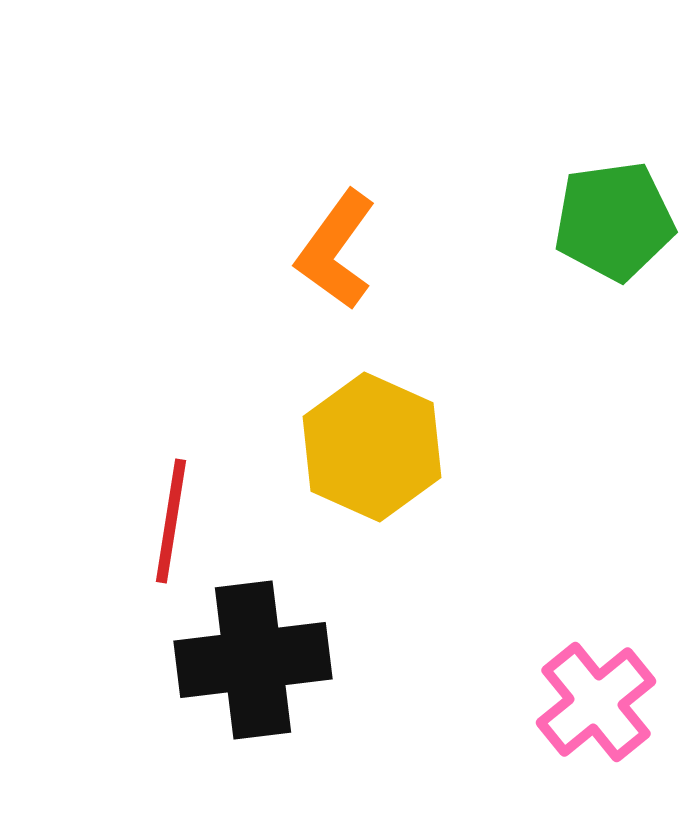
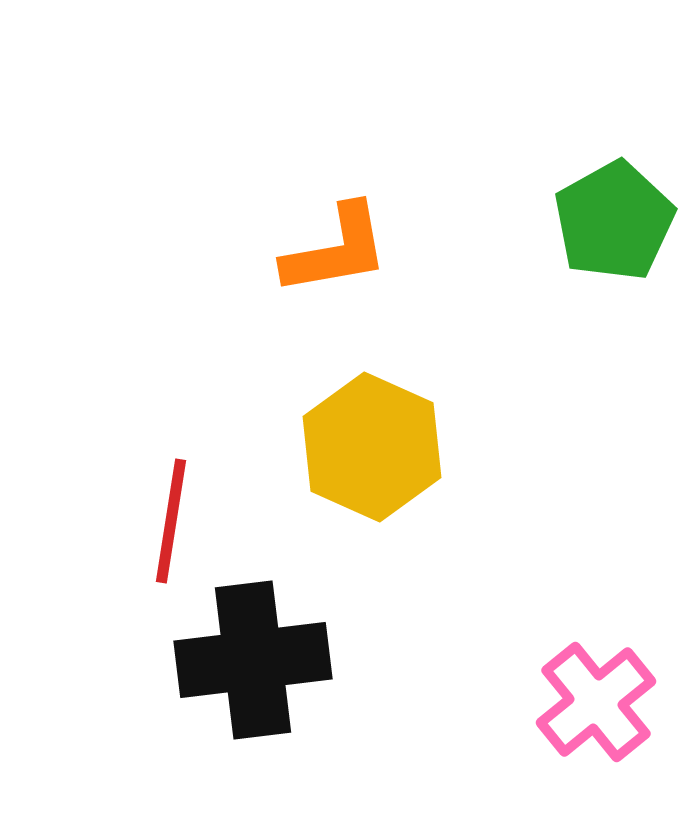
green pentagon: rotated 21 degrees counterclockwise
orange L-shape: rotated 136 degrees counterclockwise
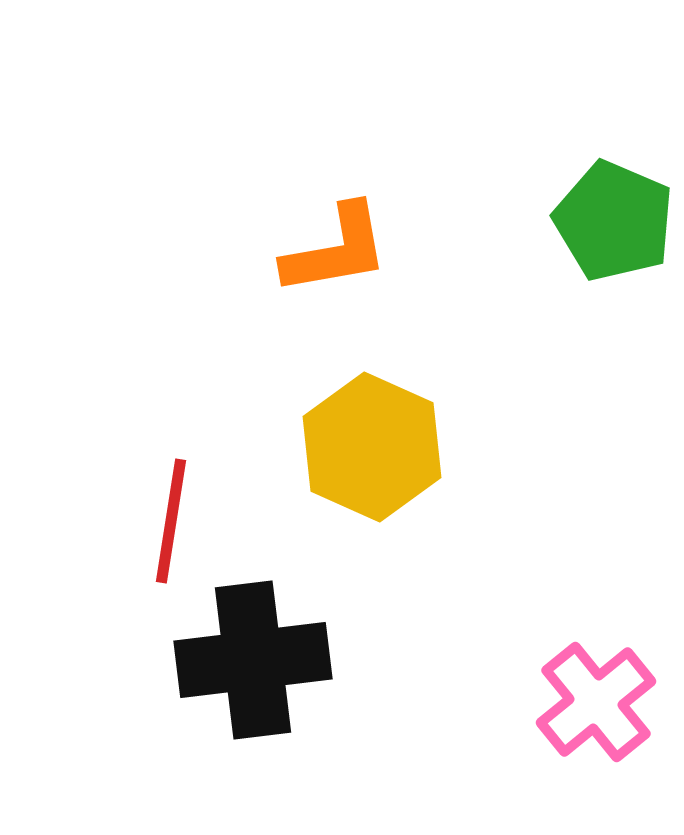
green pentagon: rotated 20 degrees counterclockwise
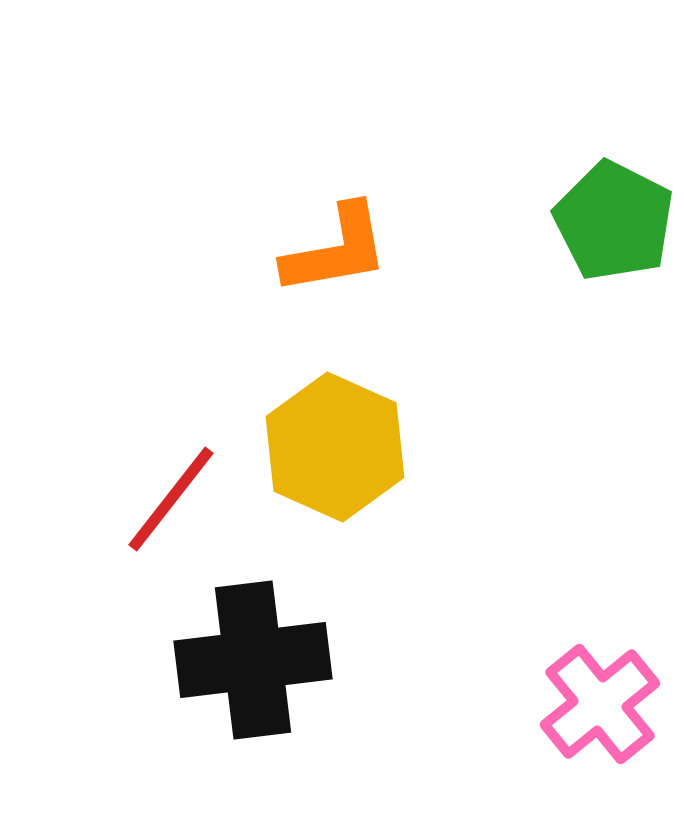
green pentagon: rotated 4 degrees clockwise
yellow hexagon: moved 37 px left
red line: moved 22 px up; rotated 29 degrees clockwise
pink cross: moved 4 px right, 2 px down
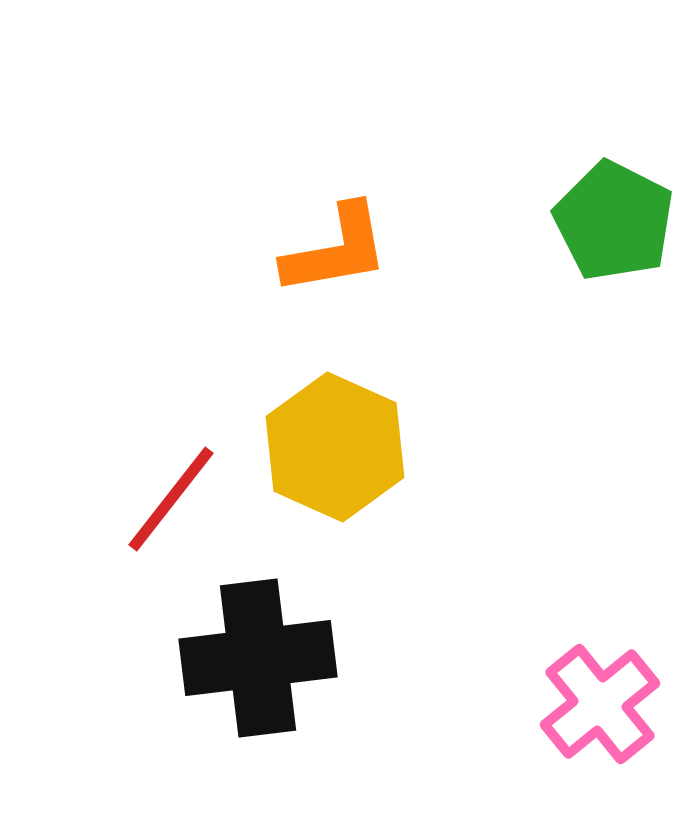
black cross: moved 5 px right, 2 px up
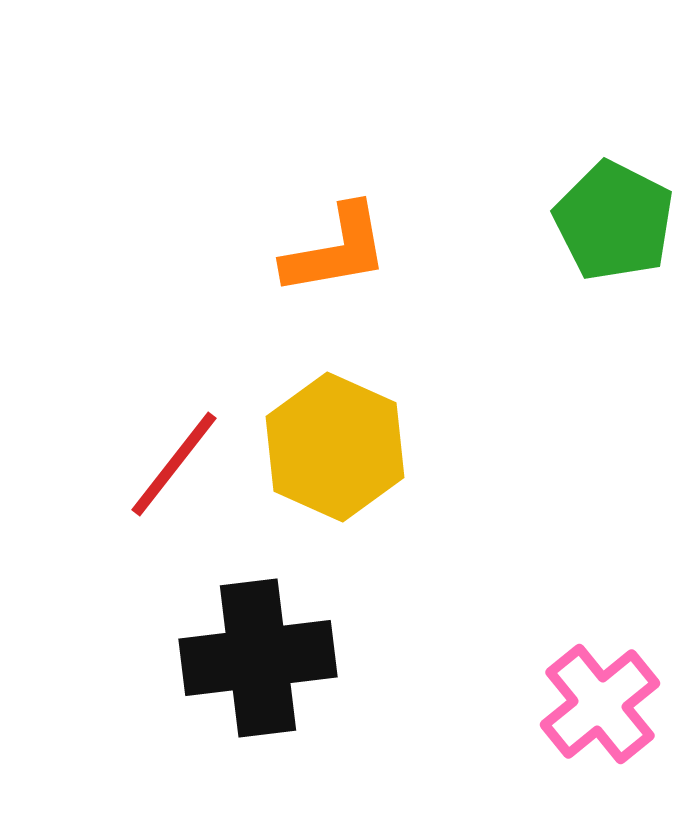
red line: moved 3 px right, 35 px up
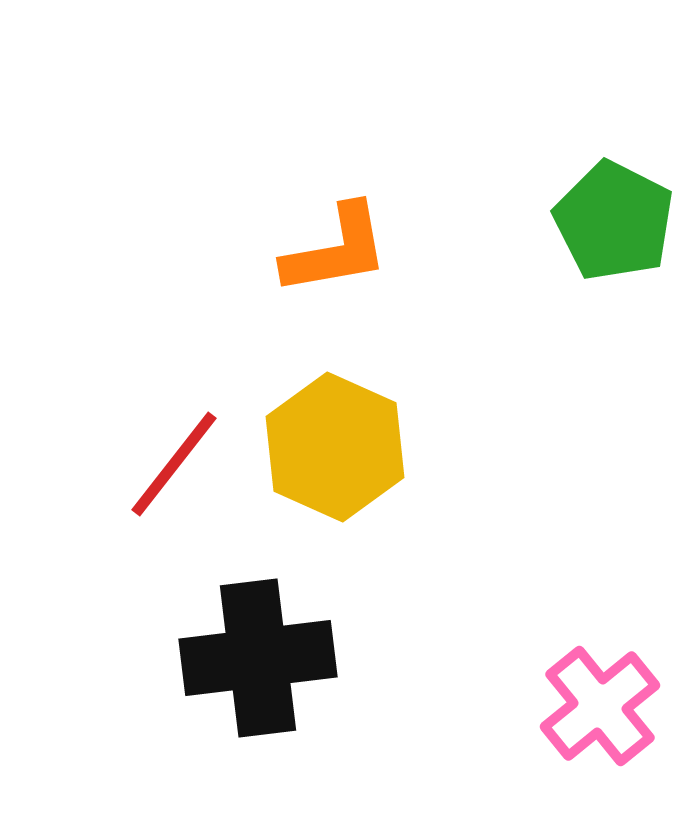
pink cross: moved 2 px down
